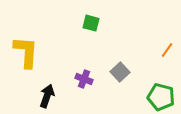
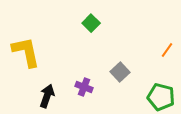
green square: rotated 30 degrees clockwise
yellow L-shape: rotated 16 degrees counterclockwise
purple cross: moved 8 px down
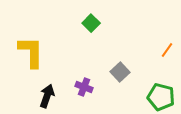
yellow L-shape: moved 5 px right; rotated 12 degrees clockwise
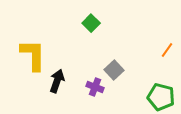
yellow L-shape: moved 2 px right, 3 px down
gray square: moved 6 px left, 2 px up
purple cross: moved 11 px right
black arrow: moved 10 px right, 15 px up
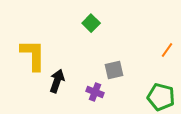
gray square: rotated 30 degrees clockwise
purple cross: moved 5 px down
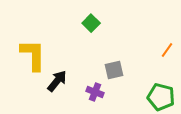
black arrow: rotated 20 degrees clockwise
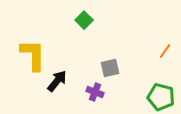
green square: moved 7 px left, 3 px up
orange line: moved 2 px left, 1 px down
gray square: moved 4 px left, 2 px up
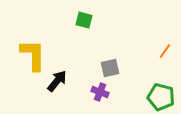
green square: rotated 30 degrees counterclockwise
purple cross: moved 5 px right
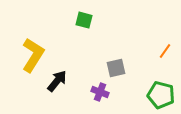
yellow L-shape: rotated 32 degrees clockwise
gray square: moved 6 px right
green pentagon: moved 2 px up
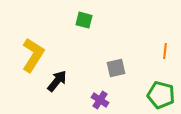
orange line: rotated 28 degrees counterclockwise
purple cross: moved 8 px down; rotated 12 degrees clockwise
